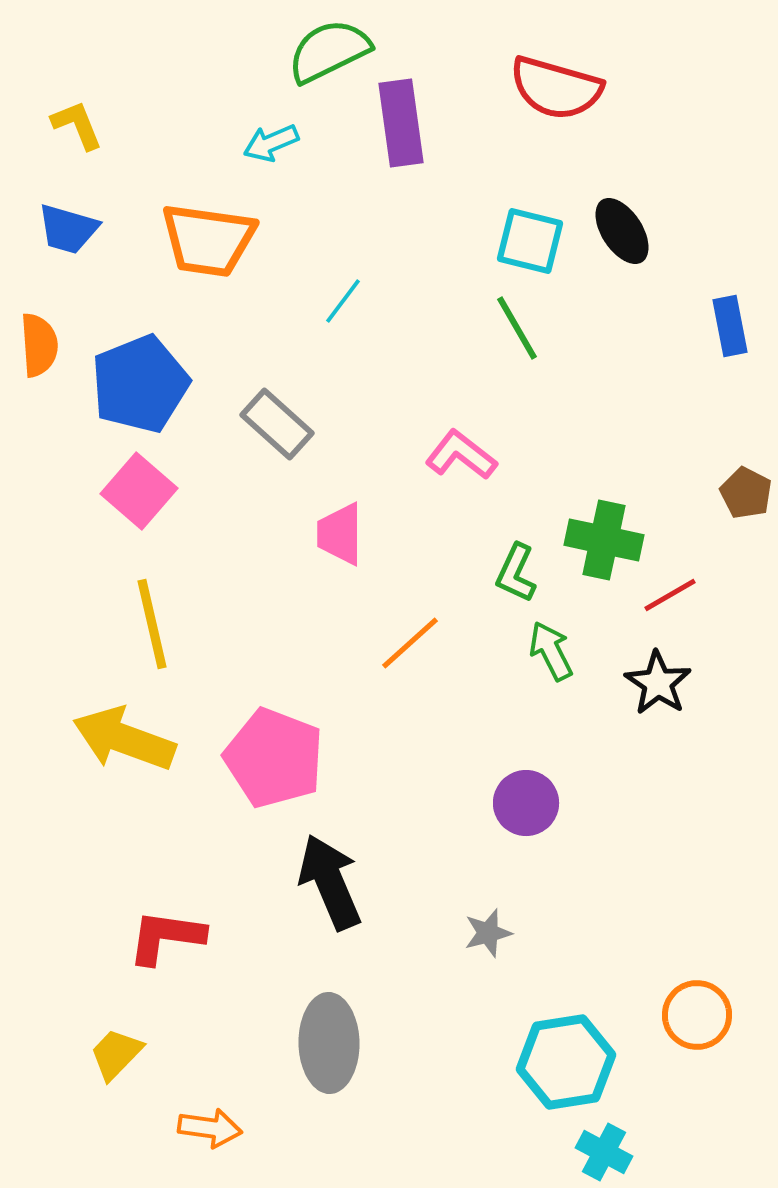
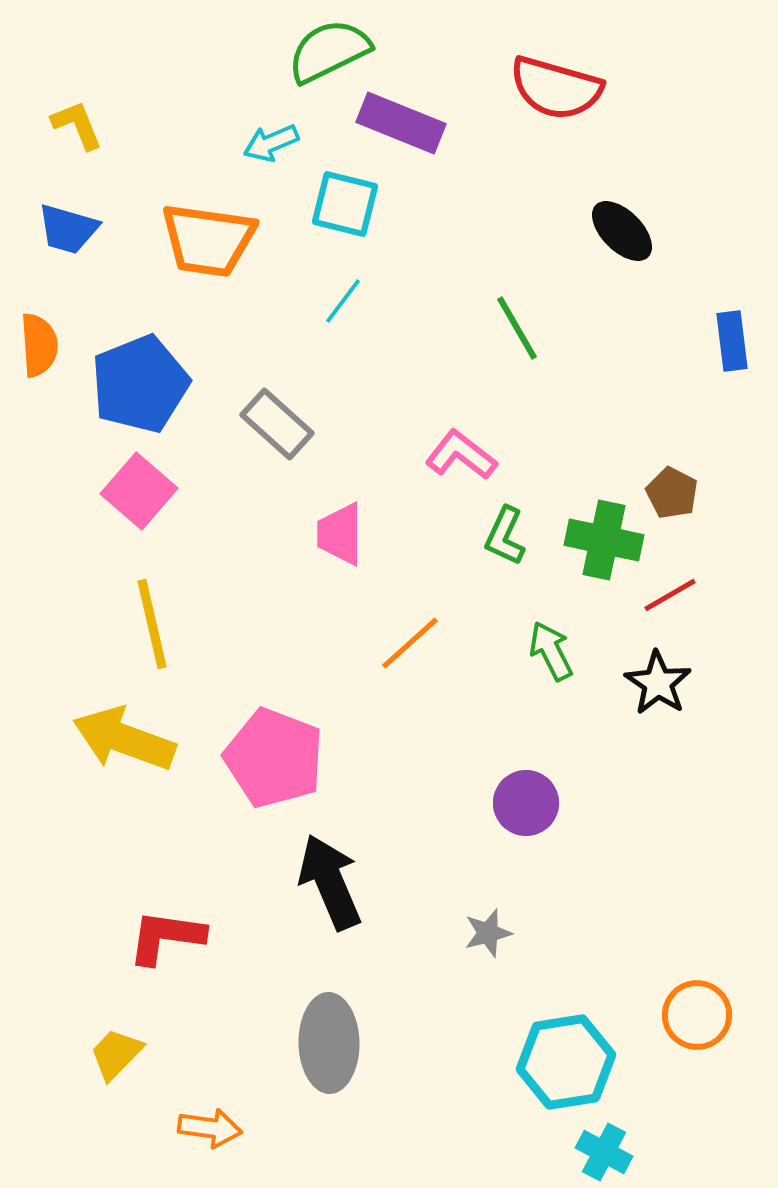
purple rectangle: rotated 60 degrees counterclockwise
black ellipse: rotated 12 degrees counterclockwise
cyan square: moved 185 px left, 37 px up
blue rectangle: moved 2 px right, 15 px down; rotated 4 degrees clockwise
brown pentagon: moved 74 px left
green L-shape: moved 11 px left, 37 px up
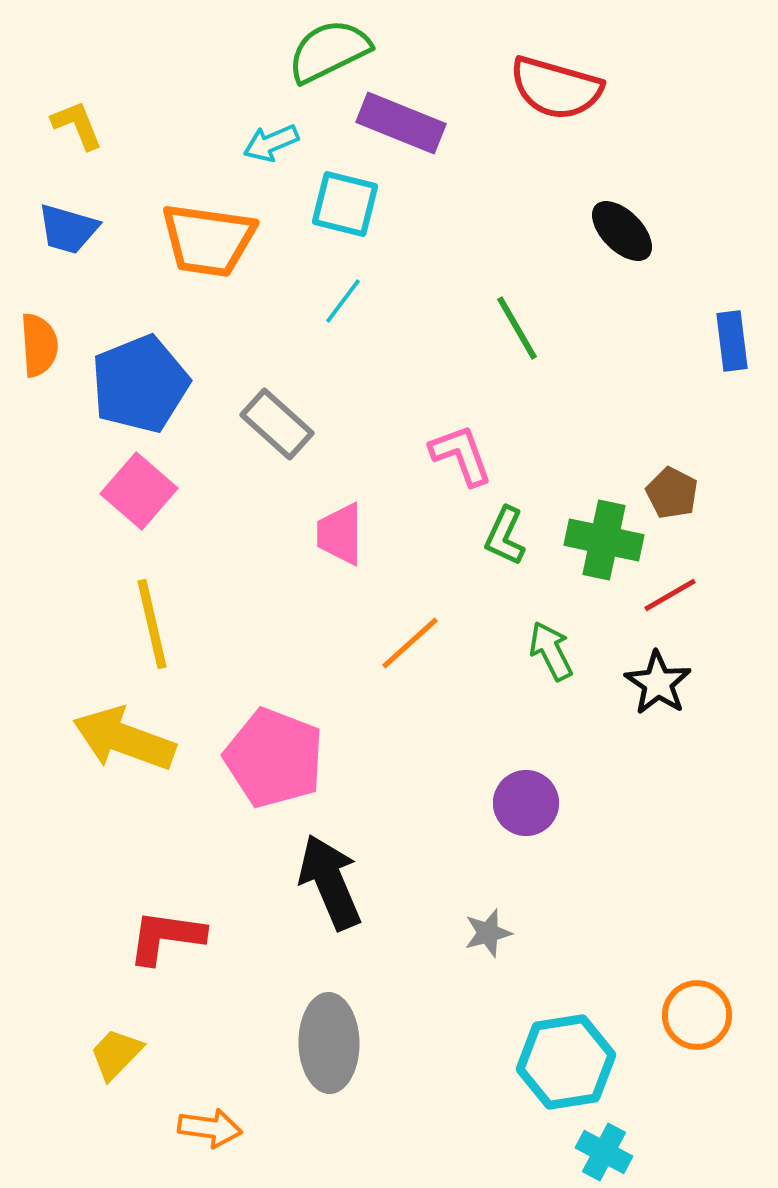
pink L-shape: rotated 32 degrees clockwise
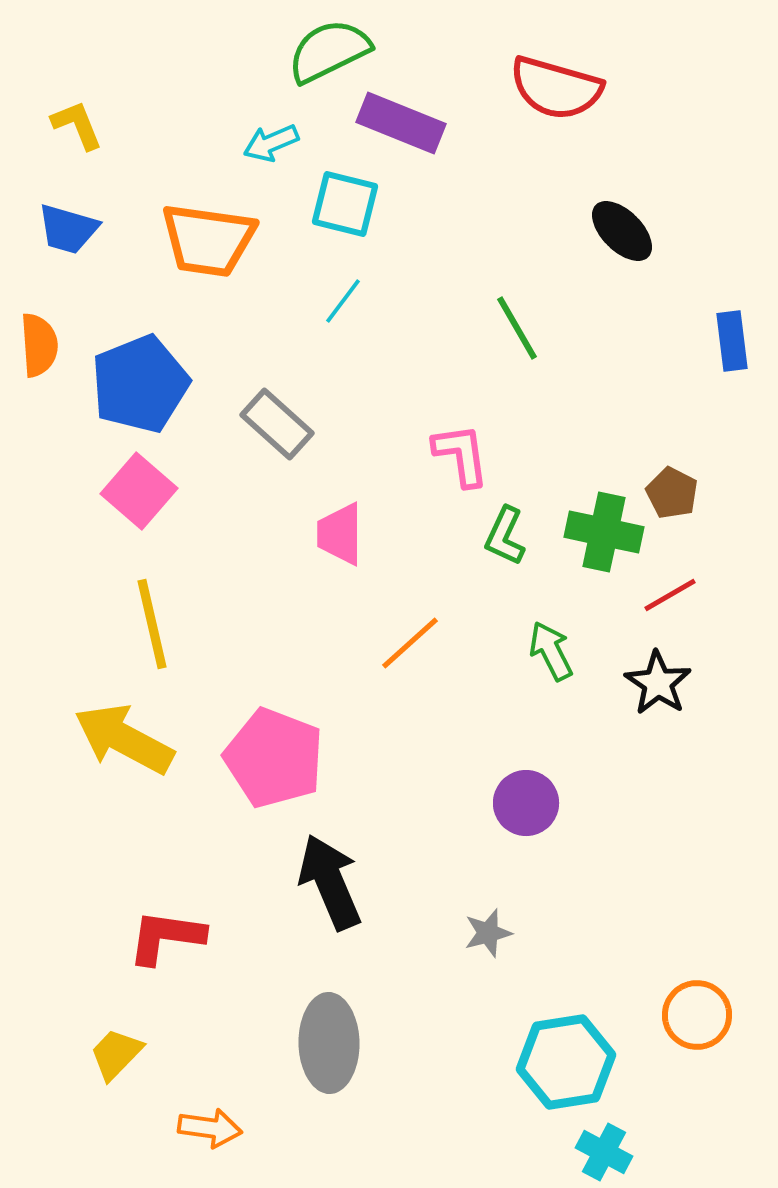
pink L-shape: rotated 12 degrees clockwise
green cross: moved 8 px up
yellow arrow: rotated 8 degrees clockwise
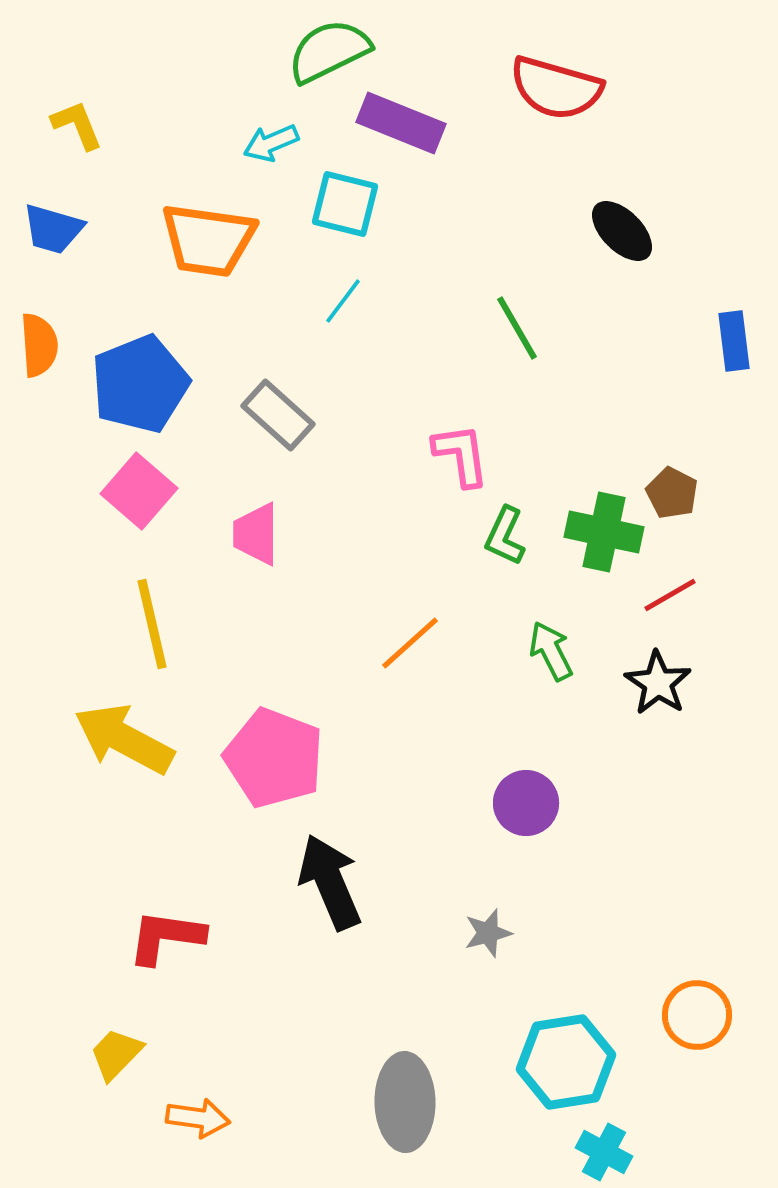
blue trapezoid: moved 15 px left
blue rectangle: moved 2 px right
gray rectangle: moved 1 px right, 9 px up
pink trapezoid: moved 84 px left
gray ellipse: moved 76 px right, 59 px down
orange arrow: moved 12 px left, 10 px up
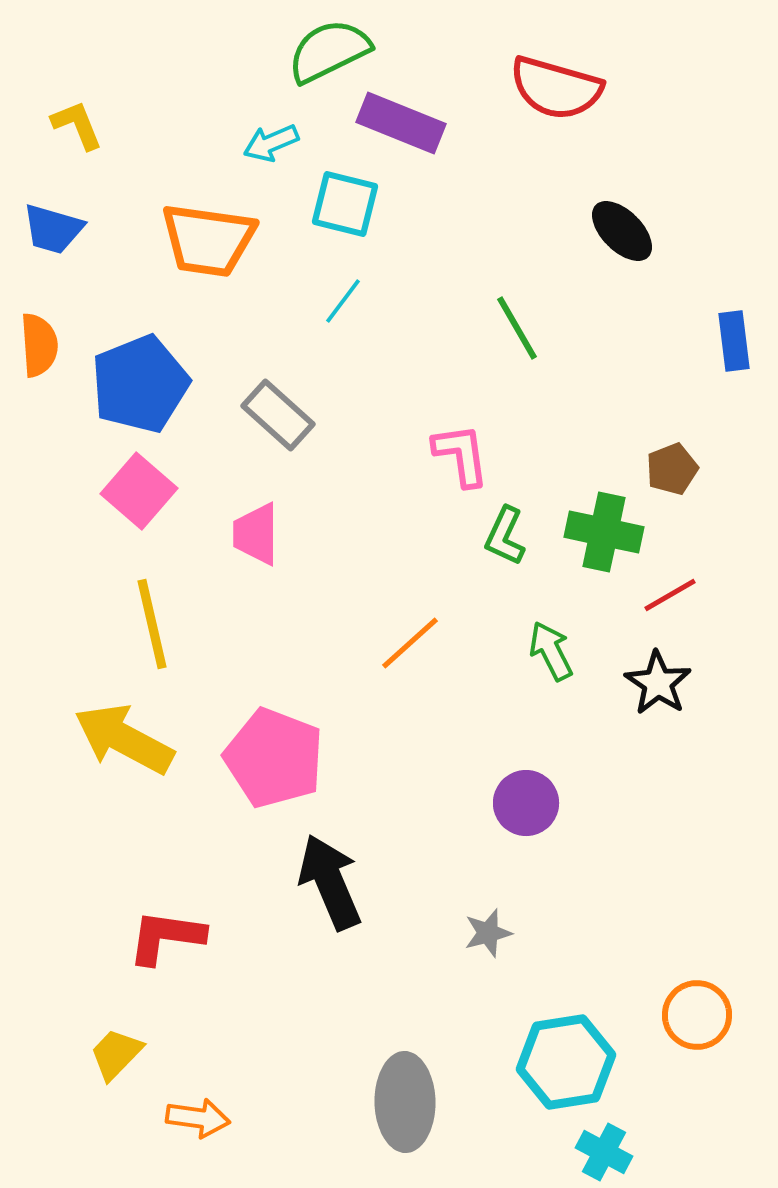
brown pentagon: moved 24 px up; rotated 24 degrees clockwise
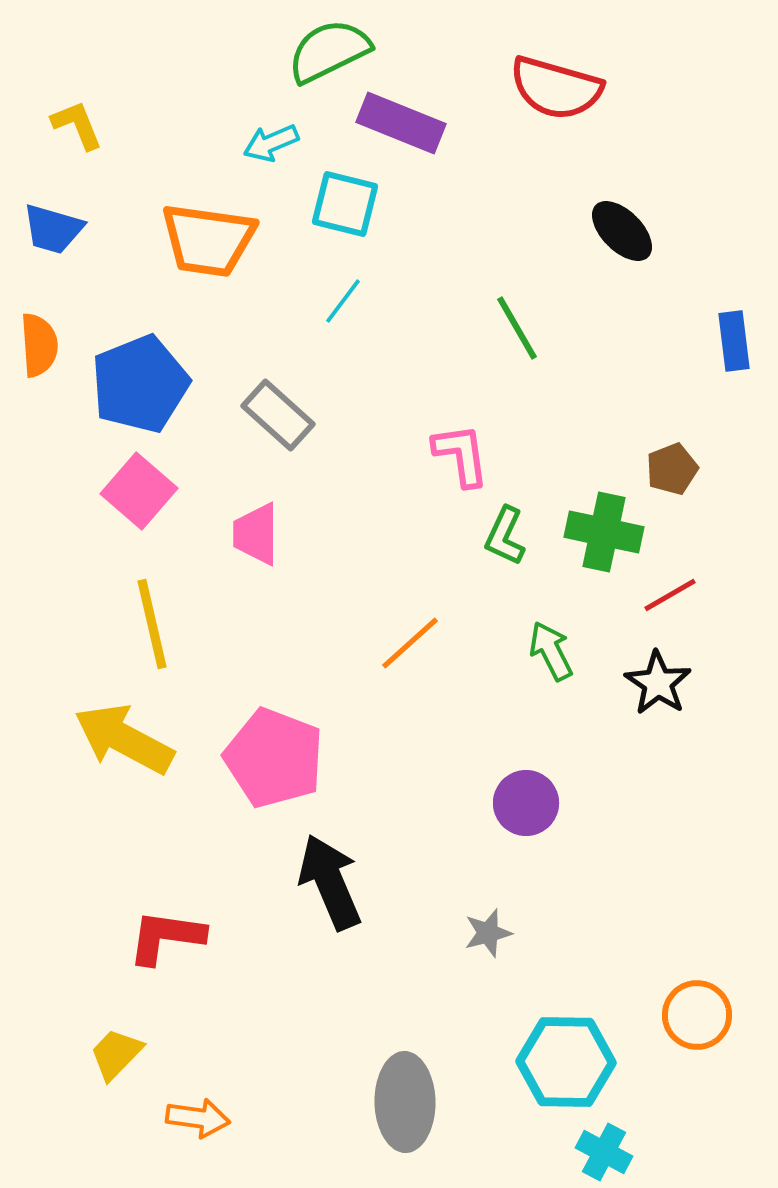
cyan hexagon: rotated 10 degrees clockwise
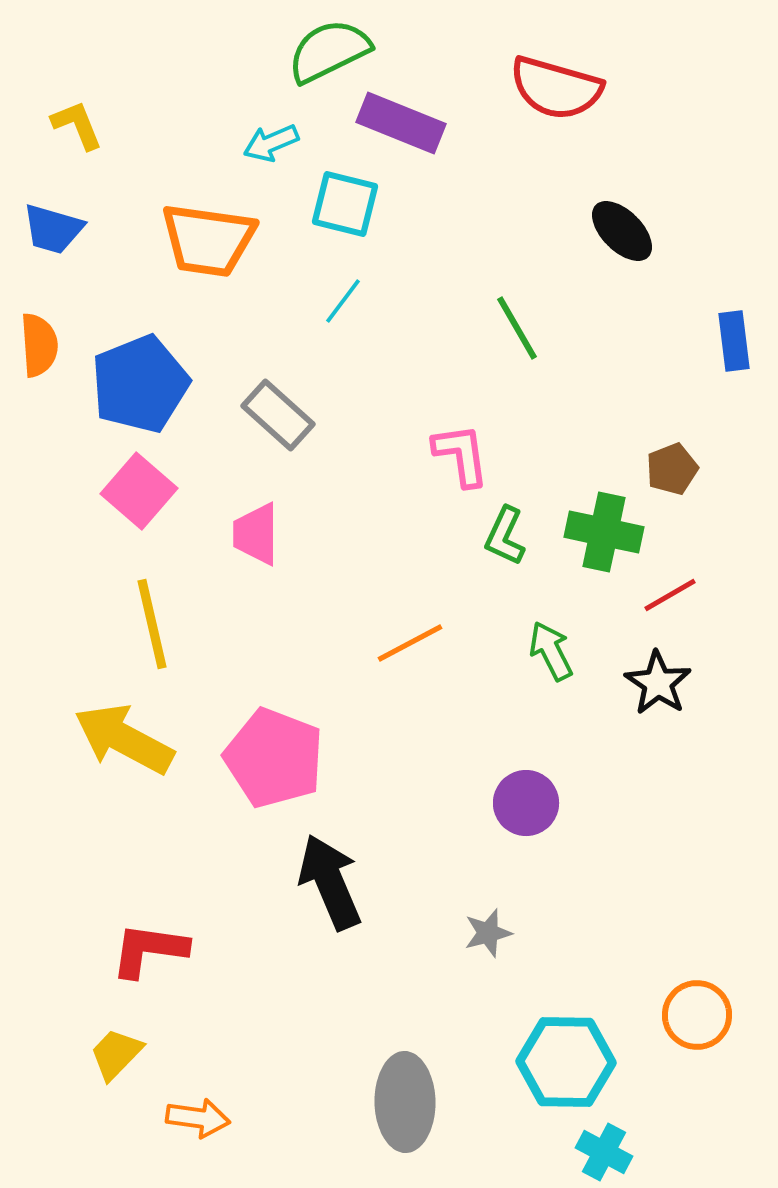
orange line: rotated 14 degrees clockwise
red L-shape: moved 17 px left, 13 px down
